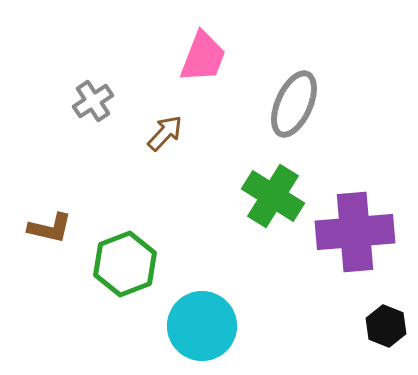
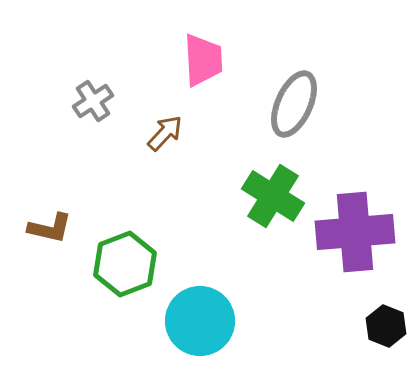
pink trapezoid: moved 3 px down; rotated 24 degrees counterclockwise
cyan circle: moved 2 px left, 5 px up
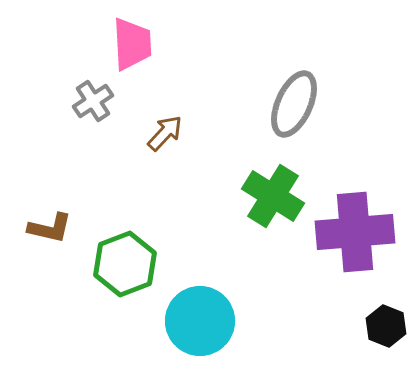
pink trapezoid: moved 71 px left, 16 px up
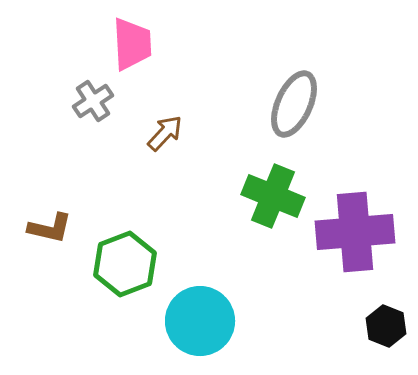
green cross: rotated 10 degrees counterclockwise
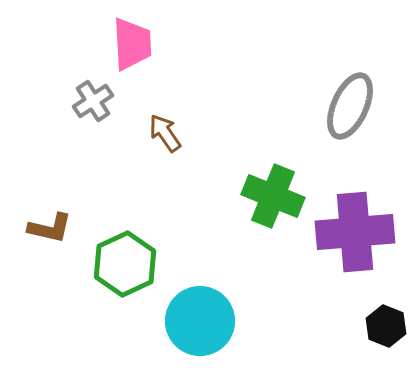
gray ellipse: moved 56 px right, 2 px down
brown arrow: rotated 78 degrees counterclockwise
green hexagon: rotated 4 degrees counterclockwise
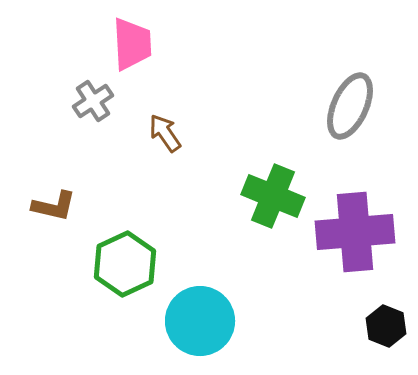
brown L-shape: moved 4 px right, 22 px up
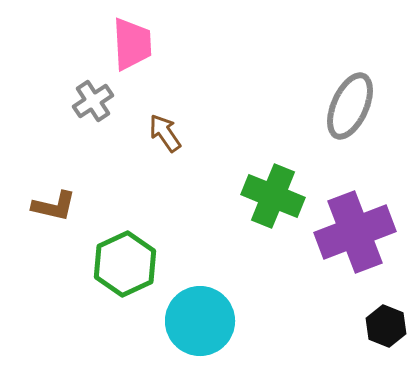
purple cross: rotated 16 degrees counterclockwise
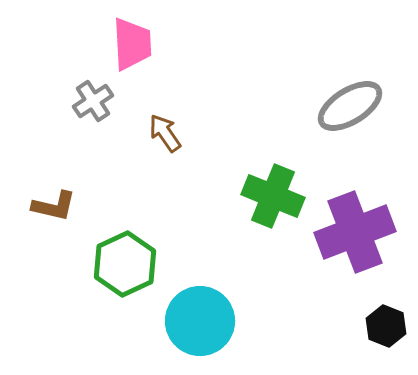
gray ellipse: rotated 34 degrees clockwise
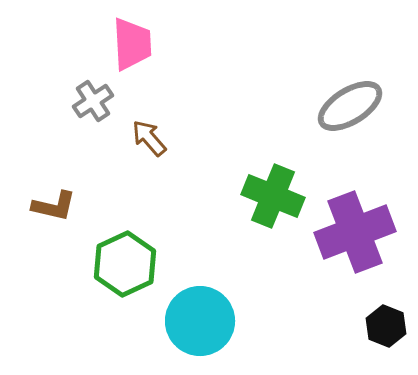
brown arrow: moved 16 px left, 5 px down; rotated 6 degrees counterclockwise
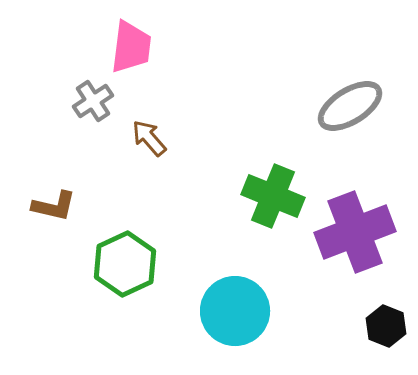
pink trapezoid: moved 1 px left, 3 px down; rotated 10 degrees clockwise
cyan circle: moved 35 px right, 10 px up
